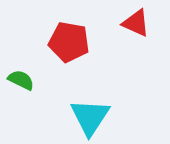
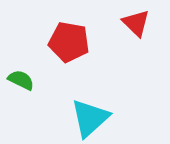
red triangle: rotated 20 degrees clockwise
cyan triangle: moved 1 px down; rotated 15 degrees clockwise
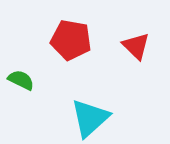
red triangle: moved 23 px down
red pentagon: moved 2 px right, 2 px up
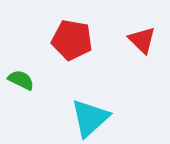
red pentagon: moved 1 px right
red triangle: moved 6 px right, 6 px up
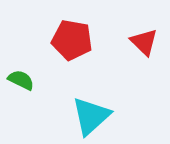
red triangle: moved 2 px right, 2 px down
cyan triangle: moved 1 px right, 2 px up
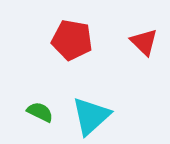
green semicircle: moved 19 px right, 32 px down
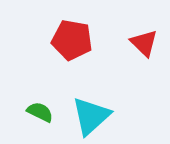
red triangle: moved 1 px down
